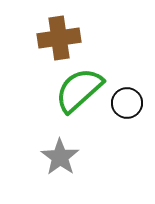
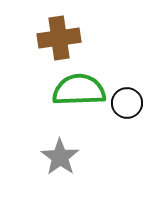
green semicircle: rotated 40 degrees clockwise
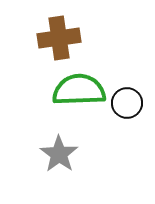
gray star: moved 1 px left, 3 px up
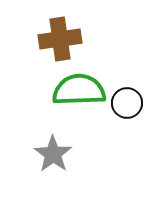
brown cross: moved 1 px right, 1 px down
gray star: moved 6 px left
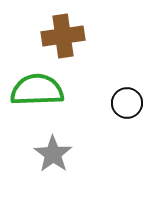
brown cross: moved 3 px right, 3 px up
green semicircle: moved 42 px left
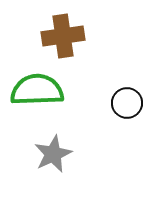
gray star: rotated 12 degrees clockwise
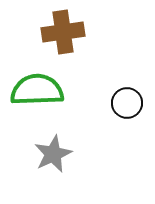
brown cross: moved 4 px up
